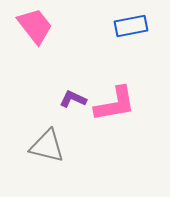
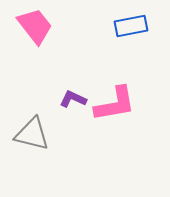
gray triangle: moved 15 px left, 12 px up
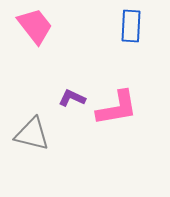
blue rectangle: rotated 76 degrees counterclockwise
purple L-shape: moved 1 px left, 1 px up
pink L-shape: moved 2 px right, 4 px down
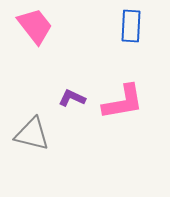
pink L-shape: moved 6 px right, 6 px up
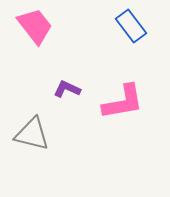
blue rectangle: rotated 40 degrees counterclockwise
purple L-shape: moved 5 px left, 9 px up
